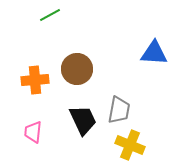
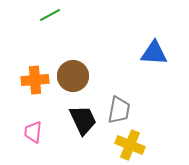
brown circle: moved 4 px left, 7 px down
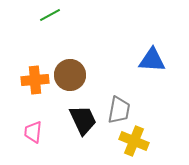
blue triangle: moved 2 px left, 7 px down
brown circle: moved 3 px left, 1 px up
yellow cross: moved 4 px right, 4 px up
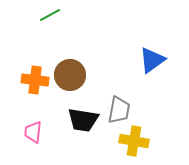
blue triangle: rotated 40 degrees counterclockwise
orange cross: rotated 12 degrees clockwise
black trapezoid: rotated 124 degrees clockwise
yellow cross: rotated 12 degrees counterclockwise
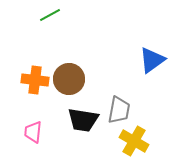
brown circle: moved 1 px left, 4 px down
yellow cross: rotated 20 degrees clockwise
